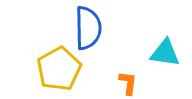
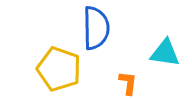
blue semicircle: moved 8 px right
yellow pentagon: rotated 24 degrees counterclockwise
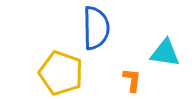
yellow pentagon: moved 2 px right, 4 px down
orange L-shape: moved 4 px right, 3 px up
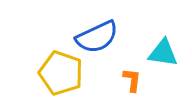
blue semicircle: moved 1 px right, 9 px down; rotated 66 degrees clockwise
cyan triangle: moved 2 px left
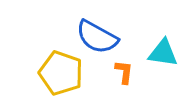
blue semicircle: rotated 54 degrees clockwise
orange L-shape: moved 8 px left, 8 px up
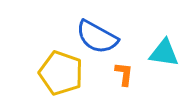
cyan triangle: moved 1 px right
orange L-shape: moved 2 px down
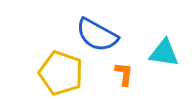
blue semicircle: moved 2 px up
